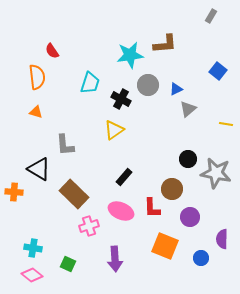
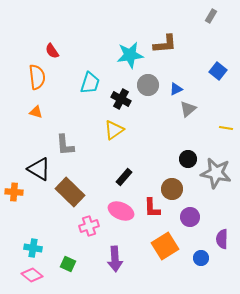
yellow line: moved 4 px down
brown rectangle: moved 4 px left, 2 px up
orange square: rotated 36 degrees clockwise
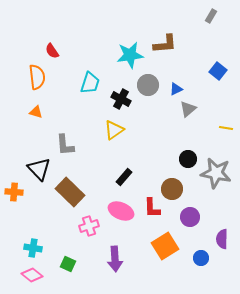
black triangle: rotated 15 degrees clockwise
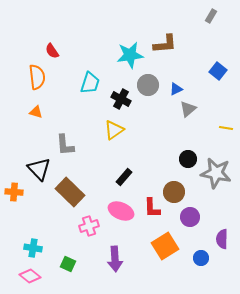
brown circle: moved 2 px right, 3 px down
pink diamond: moved 2 px left, 1 px down
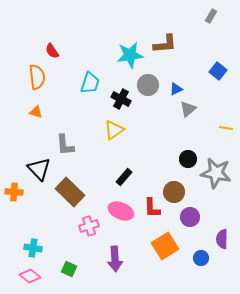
green square: moved 1 px right, 5 px down
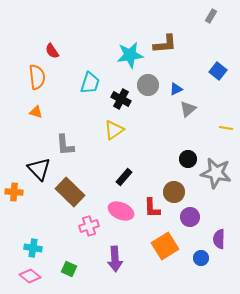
purple semicircle: moved 3 px left
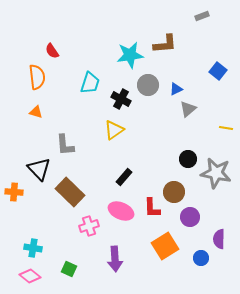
gray rectangle: moved 9 px left; rotated 40 degrees clockwise
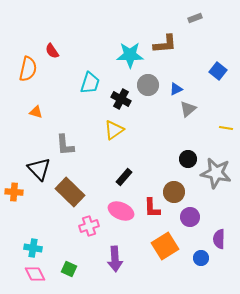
gray rectangle: moved 7 px left, 2 px down
cyan star: rotated 8 degrees clockwise
orange semicircle: moved 9 px left, 8 px up; rotated 20 degrees clockwise
pink diamond: moved 5 px right, 2 px up; rotated 25 degrees clockwise
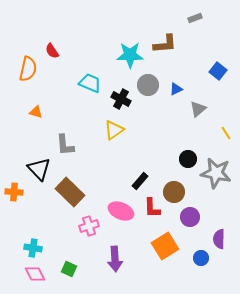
cyan trapezoid: rotated 85 degrees counterclockwise
gray triangle: moved 10 px right
yellow line: moved 5 px down; rotated 48 degrees clockwise
black rectangle: moved 16 px right, 4 px down
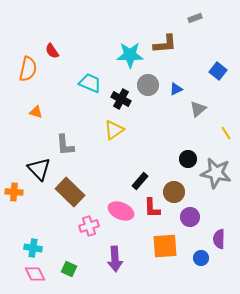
orange square: rotated 28 degrees clockwise
